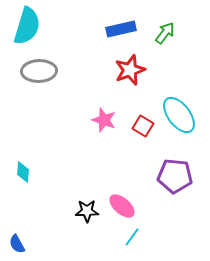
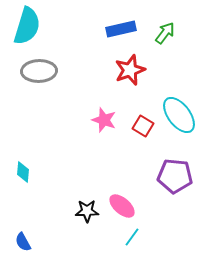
blue semicircle: moved 6 px right, 2 px up
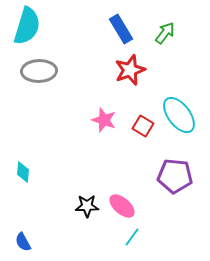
blue rectangle: rotated 72 degrees clockwise
black star: moved 5 px up
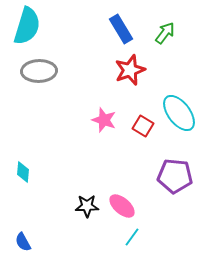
cyan ellipse: moved 2 px up
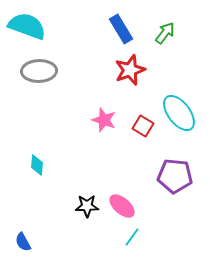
cyan semicircle: rotated 87 degrees counterclockwise
cyan diamond: moved 14 px right, 7 px up
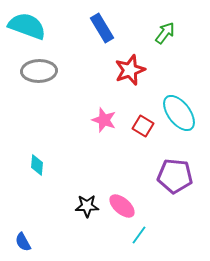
blue rectangle: moved 19 px left, 1 px up
cyan line: moved 7 px right, 2 px up
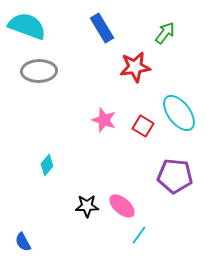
red star: moved 5 px right, 3 px up; rotated 12 degrees clockwise
cyan diamond: moved 10 px right; rotated 35 degrees clockwise
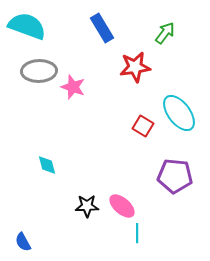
pink star: moved 31 px left, 33 px up
cyan diamond: rotated 55 degrees counterclockwise
cyan line: moved 2 px left, 2 px up; rotated 36 degrees counterclockwise
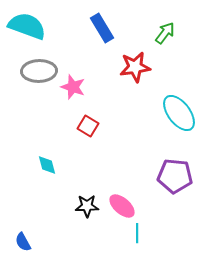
red square: moved 55 px left
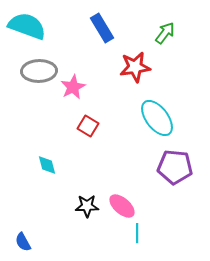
pink star: rotated 25 degrees clockwise
cyan ellipse: moved 22 px left, 5 px down
purple pentagon: moved 9 px up
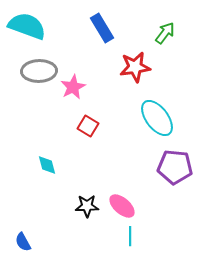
cyan line: moved 7 px left, 3 px down
